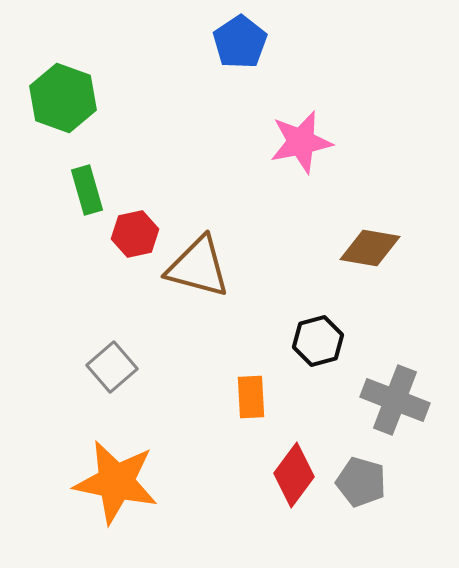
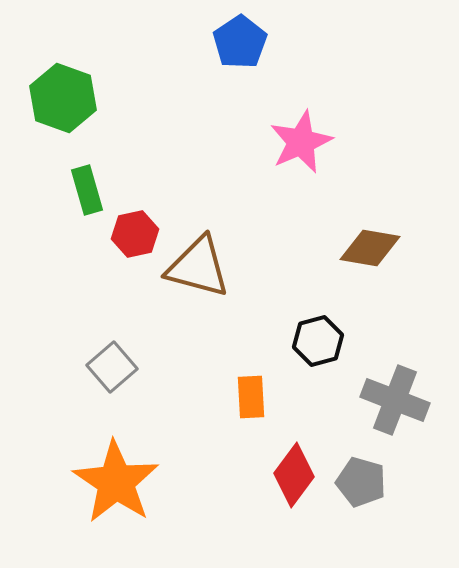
pink star: rotated 12 degrees counterclockwise
orange star: rotated 22 degrees clockwise
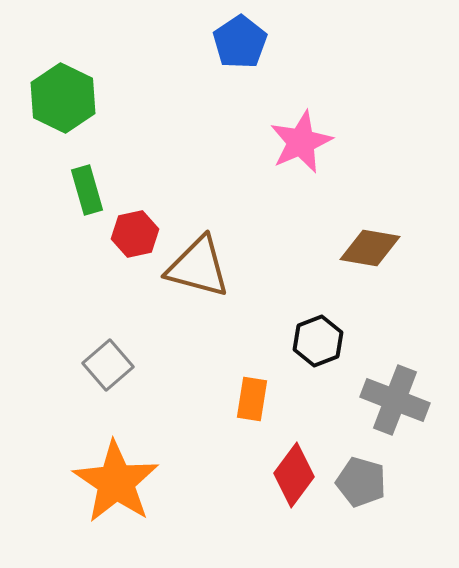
green hexagon: rotated 6 degrees clockwise
black hexagon: rotated 6 degrees counterclockwise
gray square: moved 4 px left, 2 px up
orange rectangle: moved 1 px right, 2 px down; rotated 12 degrees clockwise
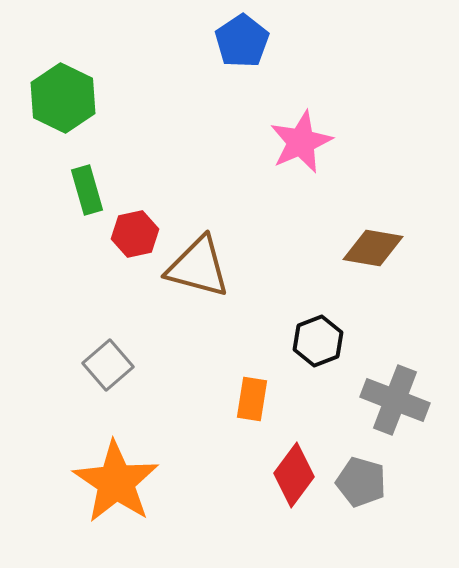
blue pentagon: moved 2 px right, 1 px up
brown diamond: moved 3 px right
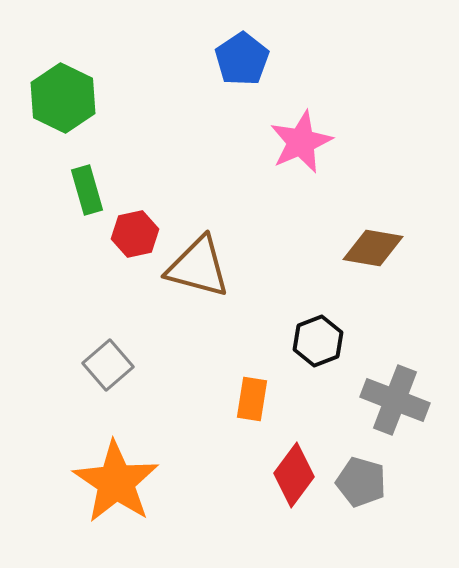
blue pentagon: moved 18 px down
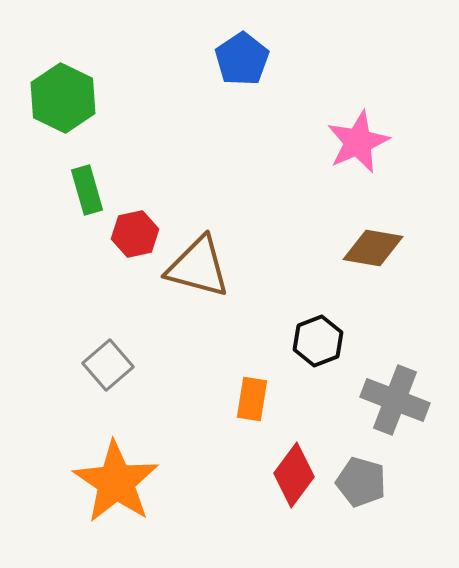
pink star: moved 57 px right
